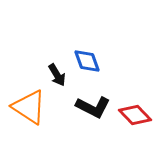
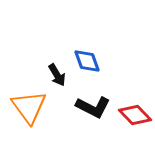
orange triangle: rotated 21 degrees clockwise
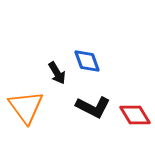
black arrow: moved 2 px up
orange triangle: moved 3 px left
red diamond: rotated 12 degrees clockwise
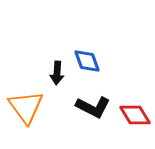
black arrow: rotated 35 degrees clockwise
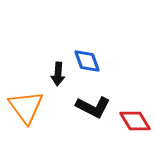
black arrow: moved 1 px right, 1 px down
red diamond: moved 6 px down
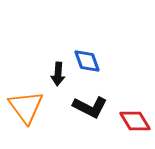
black L-shape: moved 3 px left
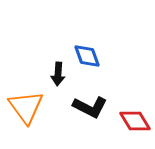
blue diamond: moved 5 px up
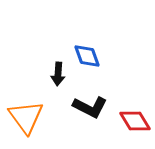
orange triangle: moved 10 px down
